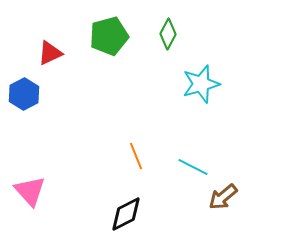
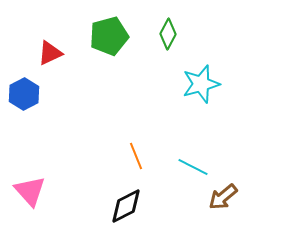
black diamond: moved 8 px up
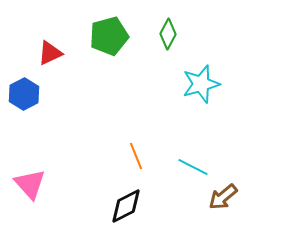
pink triangle: moved 7 px up
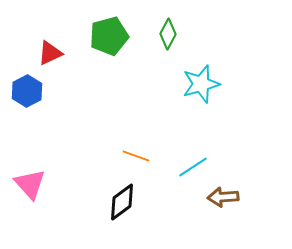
blue hexagon: moved 3 px right, 3 px up
orange line: rotated 48 degrees counterclockwise
cyan line: rotated 60 degrees counterclockwise
brown arrow: rotated 36 degrees clockwise
black diamond: moved 4 px left, 4 px up; rotated 9 degrees counterclockwise
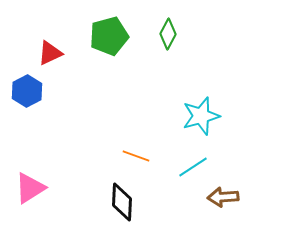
cyan star: moved 32 px down
pink triangle: moved 4 px down; rotated 40 degrees clockwise
black diamond: rotated 51 degrees counterclockwise
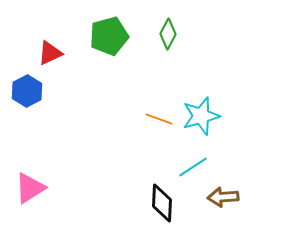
orange line: moved 23 px right, 37 px up
black diamond: moved 40 px right, 1 px down
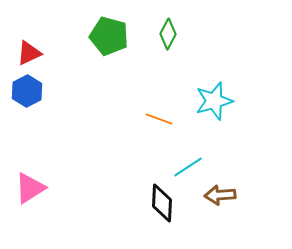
green pentagon: rotated 30 degrees clockwise
red triangle: moved 21 px left
cyan star: moved 13 px right, 15 px up
cyan line: moved 5 px left
brown arrow: moved 3 px left, 2 px up
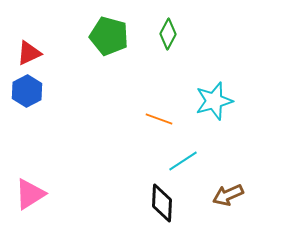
cyan line: moved 5 px left, 6 px up
pink triangle: moved 6 px down
brown arrow: moved 8 px right; rotated 20 degrees counterclockwise
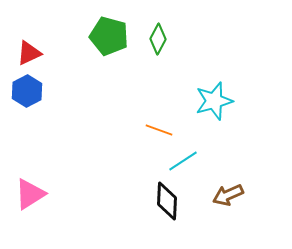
green diamond: moved 10 px left, 5 px down
orange line: moved 11 px down
black diamond: moved 5 px right, 2 px up
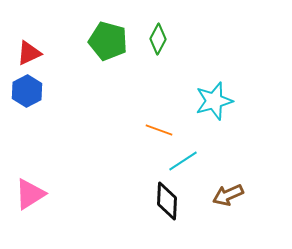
green pentagon: moved 1 px left, 5 px down
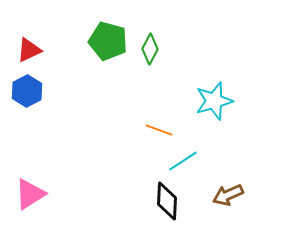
green diamond: moved 8 px left, 10 px down
red triangle: moved 3 px up
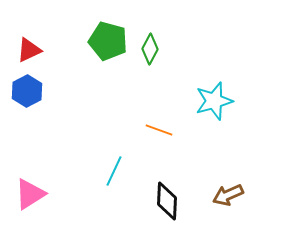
cyan line: moved 69 px left, 10 px down; rotated 32 degrees counterclockwise
